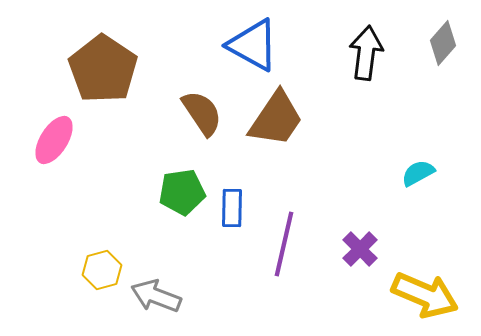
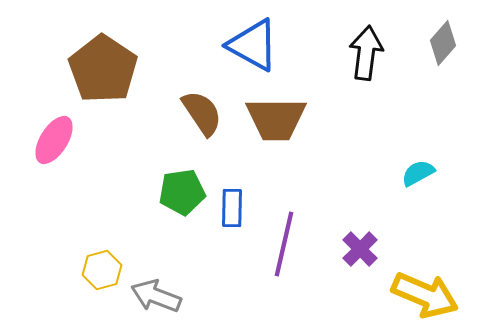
brown trapezoid: rotated 56 degrees clockwise
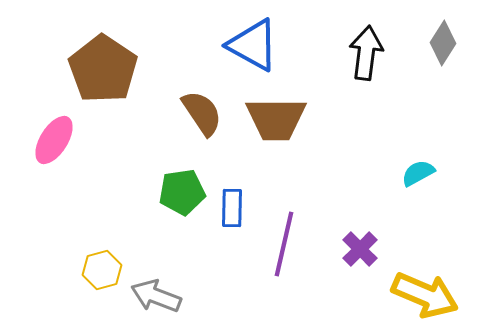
gray diamond: rotated 9 degrees counterclockwise
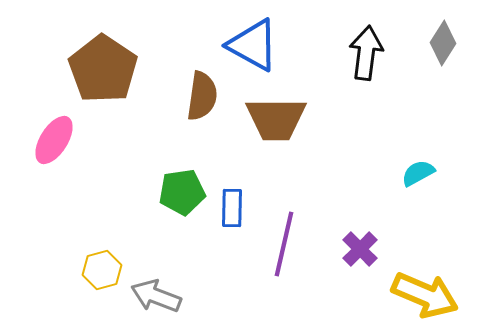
brown semicircle: moved 17 px up; rotated 42 degrees clockwise
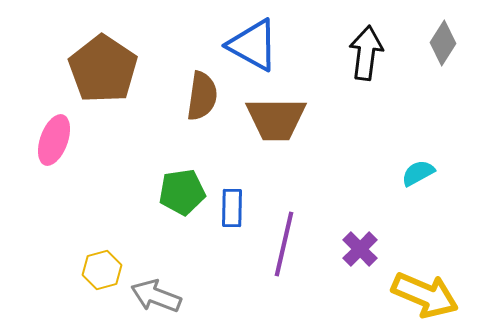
pink ellipse: rotated 12 degrees counterclockwise
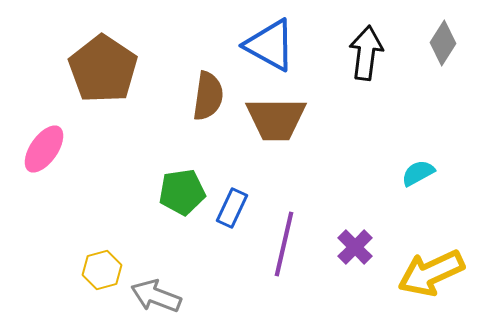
blue triangle: moved 17 px right
brown semicircle: moved 6 px right
pink ellipse: moved 10 px left, 9 px down; rotated 15 degrees clockwise
blue rectangle: rotated 24 degrees clockwise
purple cross: moved 5 px left, 2 px up
yellow arrow: moved 6 px right, 22 px up; rotated 132 degrees clockwise
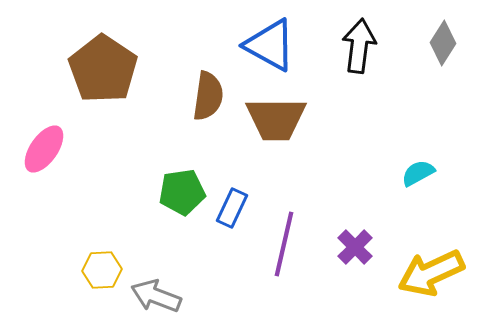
black arrow: moved 7 px left, 7 px up
yellow hexagon: rotated 12 degrees clockwise
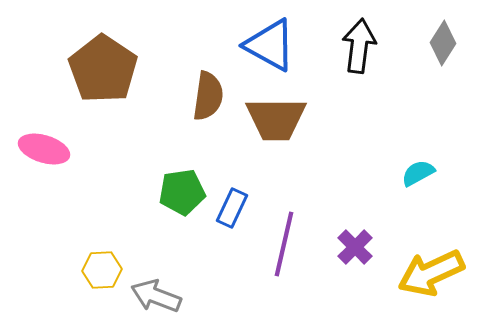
pink ellipse: rotated 72 degrees clockwise
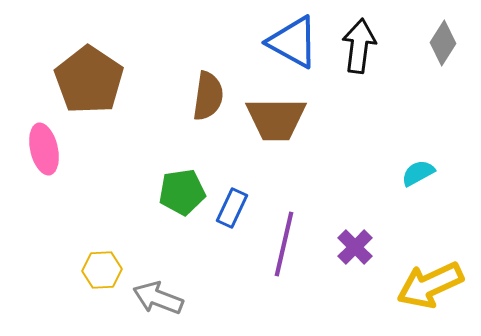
blue triangle: moved 23 px right, 3 px up
brown pentagon: moved 14 px left, 11 px down
pink ellipse: rotated 60 degrees clockwise
yellow arrow: moved 1 px left, 12 px down
gray arrow: moved 2 px right, 2 px down
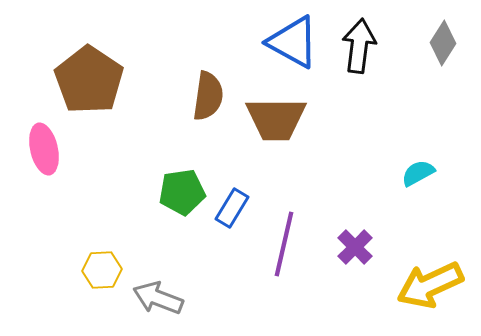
blue rectangle: rotated 6 degrees clockwise
